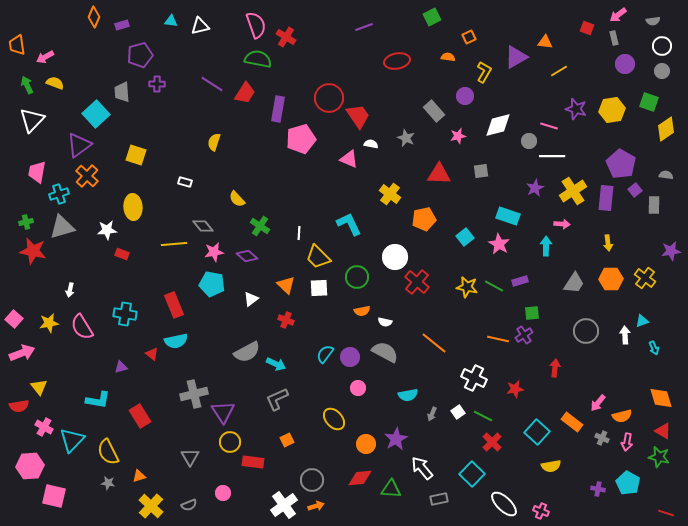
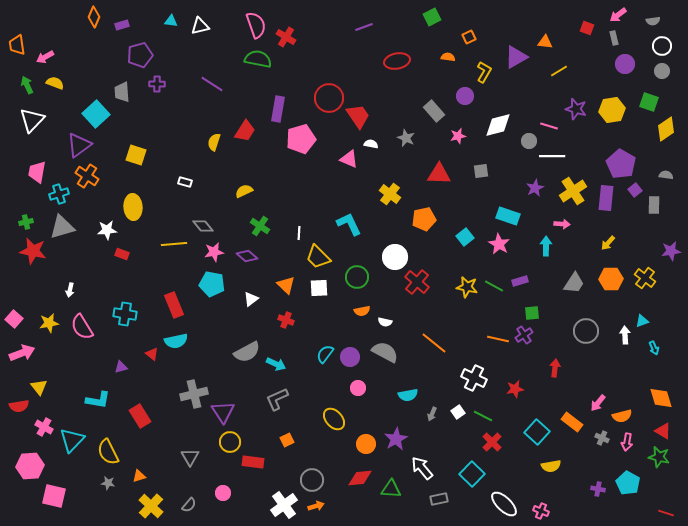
red trapezoid at (245, 93): moved 38 px down
orange cross at (87, 176): rotated 10 degrees counterclockwise
yellow semicircle at (237, 199): moved 7 px right, 8 px up; rotated 108 degrees clockwise
yellow arrow at (608, 243): rotated 49 degrees clockwise
gray semicircle at (189, 505): rotated 28 degrees counterclockwise
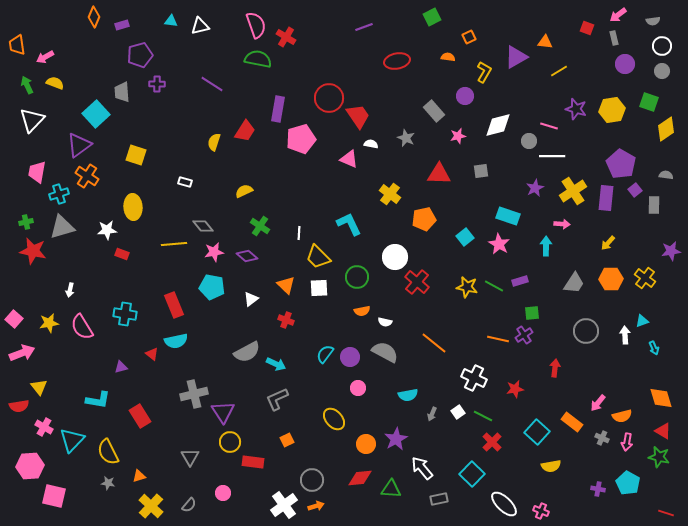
cyan pentagon at (212, 284): moved 3 px down
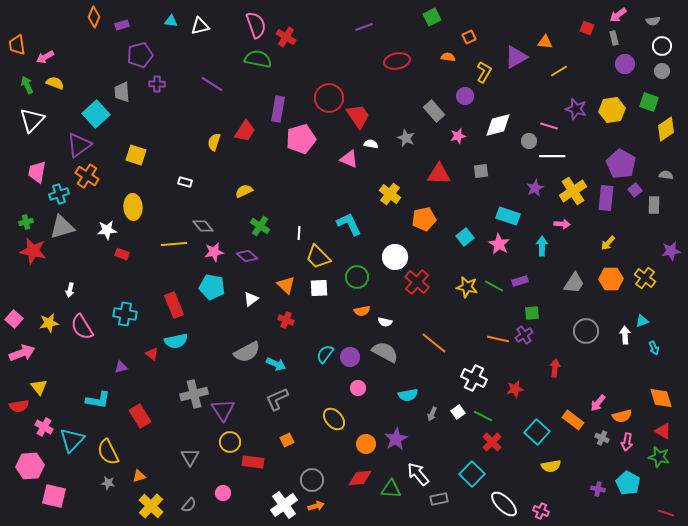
cyan arrow at (546, 246): moved 4 px left
purple triangle at (223, 412): moved 2 px up
orange rectangle at (572, 422): moved 1 px right, 2 px up
white arrow at (422, 468): moved 4 px left, 6 px down
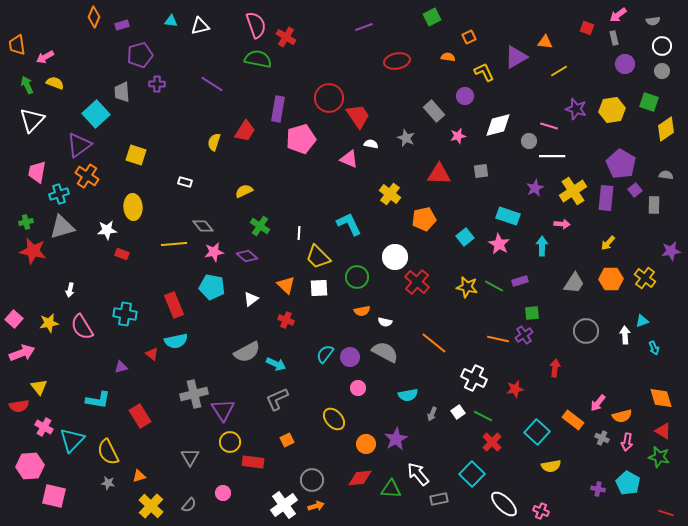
yellow L-shape at (484, 72): rotated 55 degrees counterclockwise
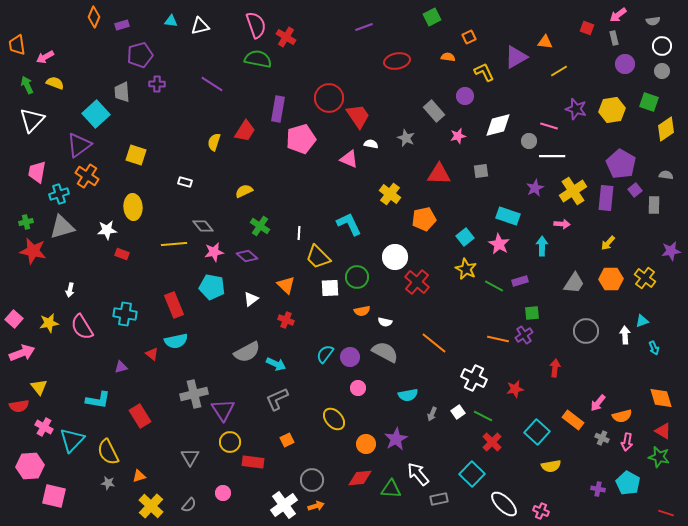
yellow star at (467, 287): moved 1 px left, 18 px up; rotated 15 degrees clockwise
white square at (319, 288): moved 11 px right
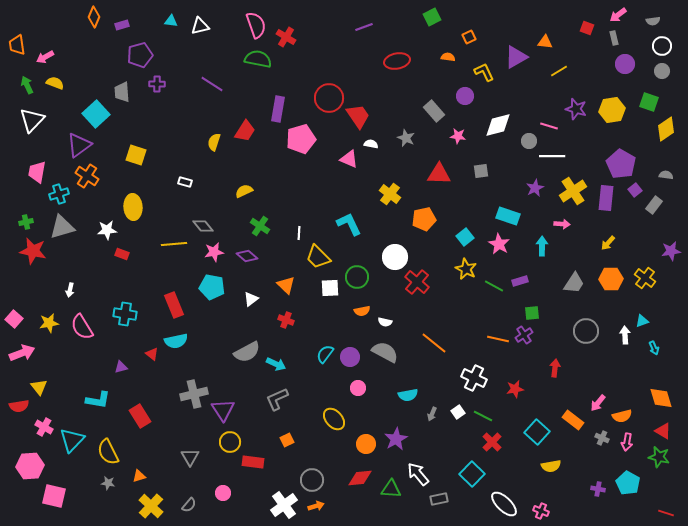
pink star at (458, 136): rotated 21 degrees clockwise
gray rectangle at (654, 205): rotated 36 degrees clockwise
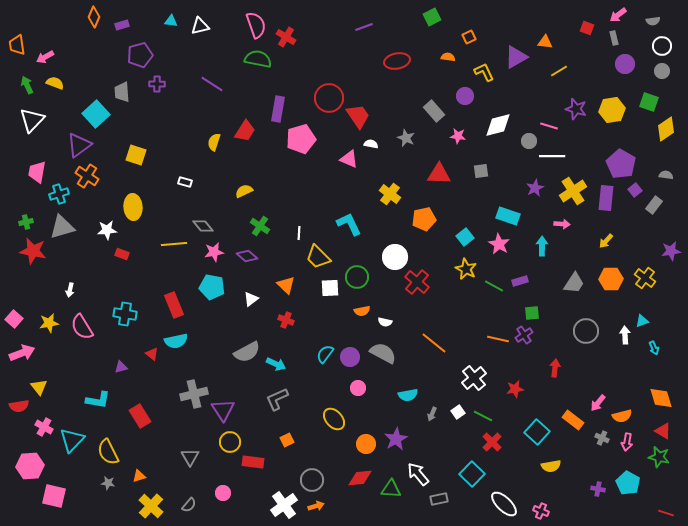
yellow arrow at (608, 243): moved 2 px left, 2 px up
gray semicircle at (385, 352): moved 2 px left, 1 px down
white cross at (474, 378): rotated 25 degrees clockwise
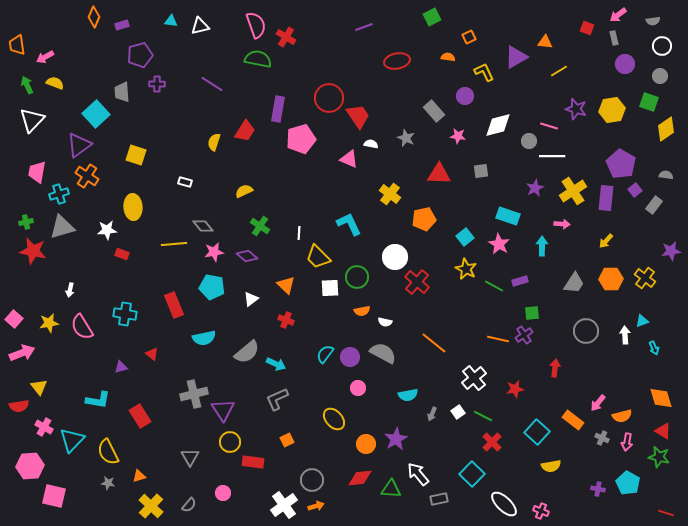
gray circle at (662, 71): moved 2 px left, 5 px down
cyan semicircle at (176, 341): moved 28 px right, 3 px up
gray semicircle at (247, 352): rotated 12 degrees counterclockwise
